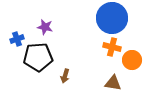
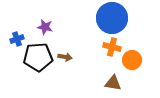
brown arrow: moved 19 px up; rotated 96 degrees counterclockwise
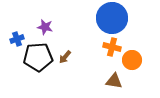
brown arrow: rotated 120 degrees clockwise
brown triangle: moved 1 px right, 2 px up
